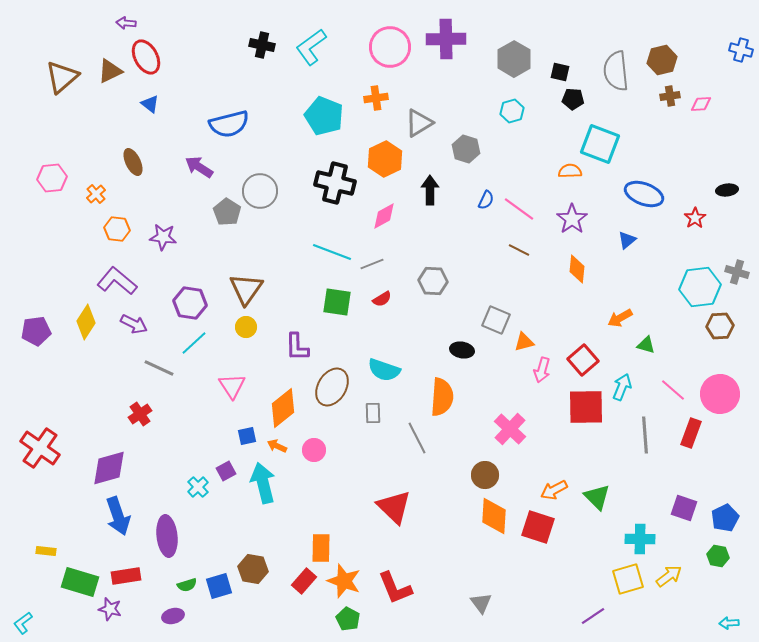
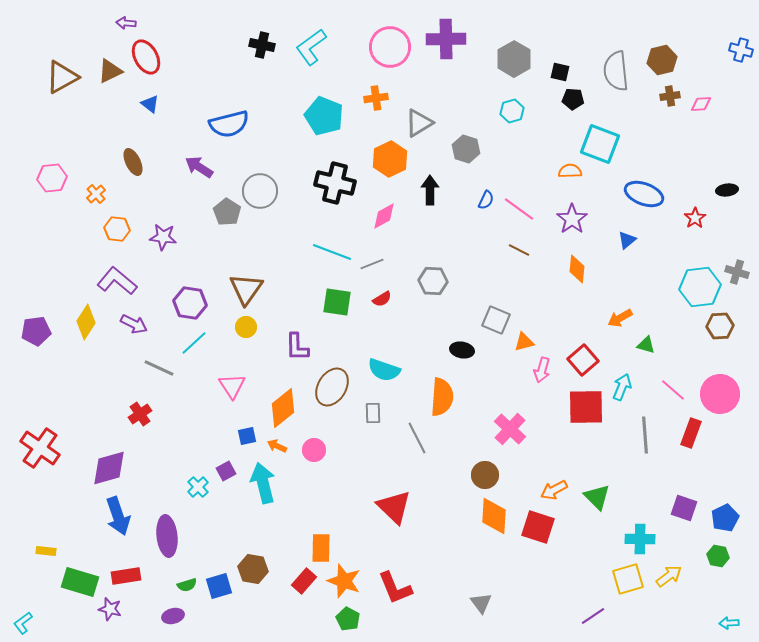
brown triangle at (62, 77): rotated 12 degrees clockwise
orange hexagon at (385, 159): moved 5 px right
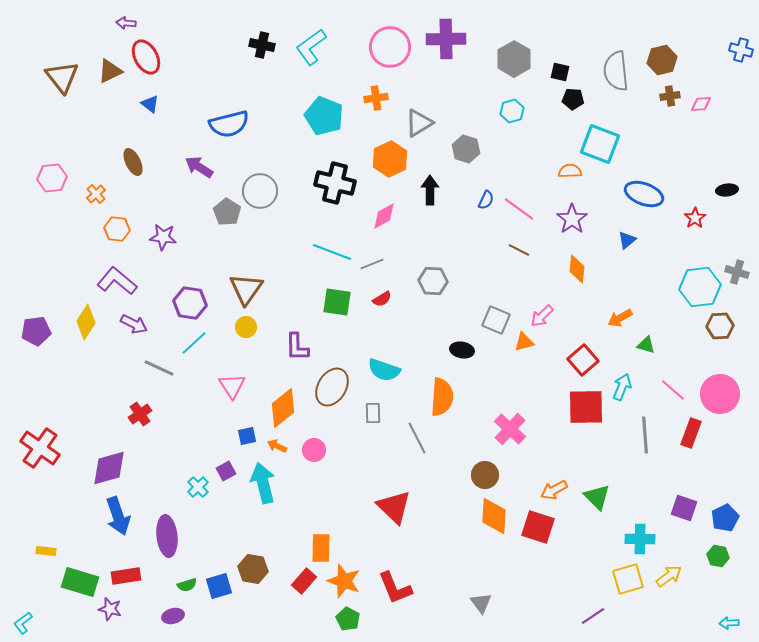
brown triangle at (62, 77): rotated 39 degrees counterclockwise
pink arrow at (542, 370): moved 54 px up; rotated 30 degrees clockwise
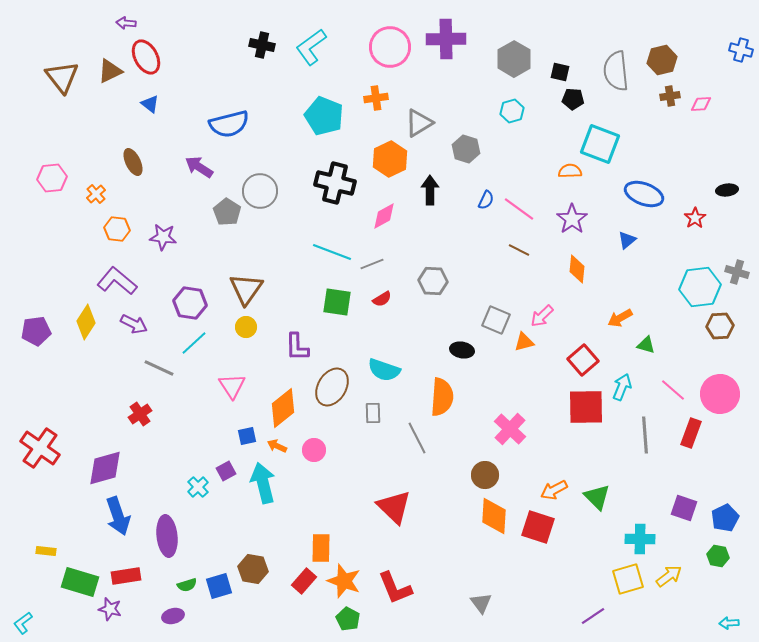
purple diamond at (109, 468): moved 4 px left
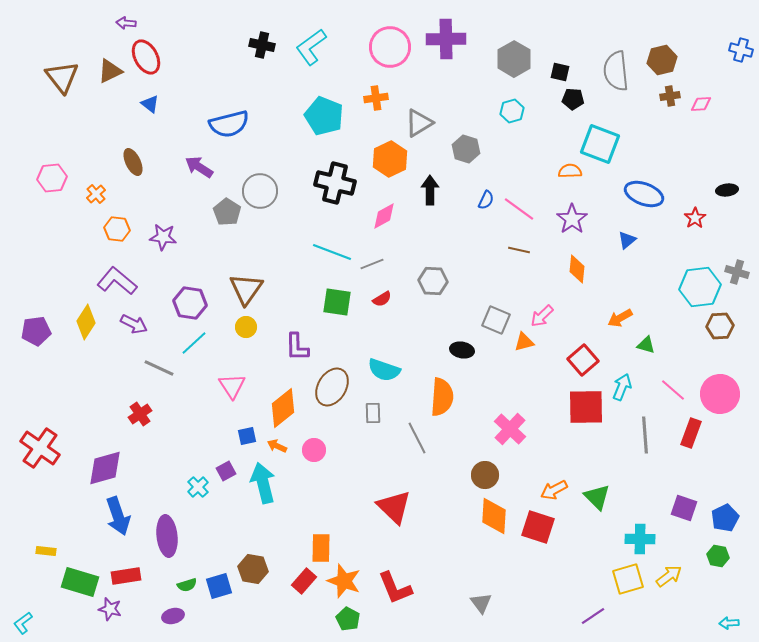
brown line at (519, 250): rotated 15 degrees counterclockwise
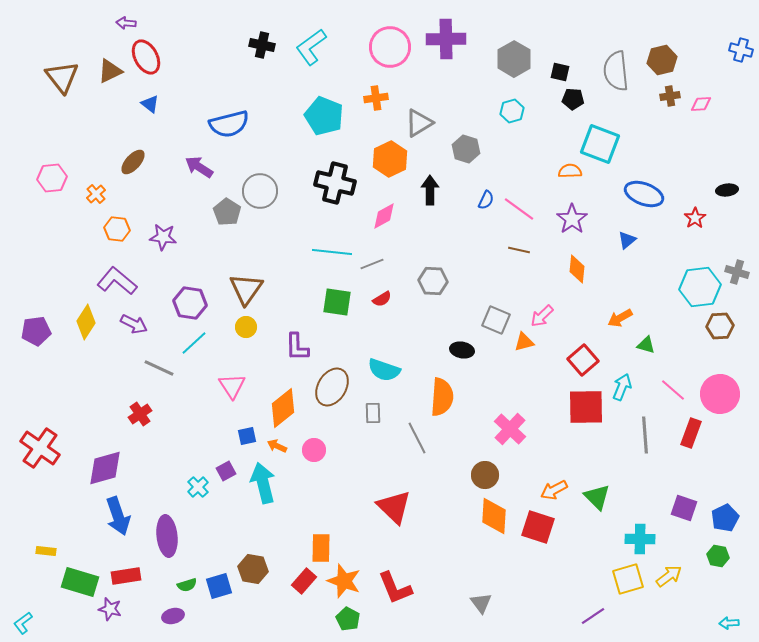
brown ellipse at (133, 162): rotated 68 degrees clockwise
cyan line at (332, 252): rotated 15 degrees counterclockwise
